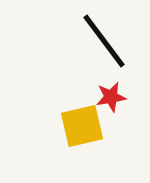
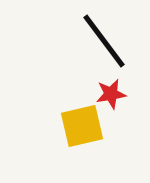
red star: moved 3 px up
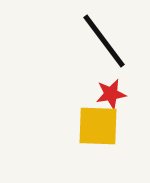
yellow square: moved 16 px right; rotated 15 degrees clockwise
